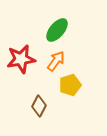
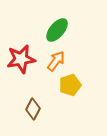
brown diamond: moved 6 px left, 3 px down
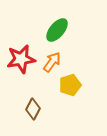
orange arrow: moved 4 px left, 1 px down
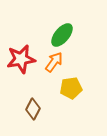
green ellipse: moved 5 px right, 5 px down
orange arrow: moved 2 px right
yellow pentagon: moved 1 px right, 3 px down; rotated 10 degrees clockwise
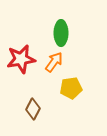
green ellipse: moved 1 px left, 2 px up; rotated 40 degrees counterclockwise
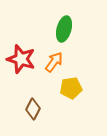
green ellipse: moved 3 px right, 4 px up; rotated 15 degrees clockwise
red star: rotated 28 degrees clockwise
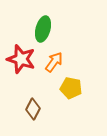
green ellipse: moved 21 px left
yellow pentagon: rotated 20 degrees clockwise
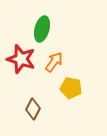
green ellipse: moved 1 px left
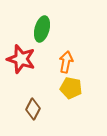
orange arrow: moved 12 px right; rotated 25 degrees counterclockwise
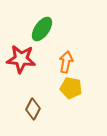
green ellipse: rotated 20 degrees clockwise
red star: rotated 12 degrees counterclockwise
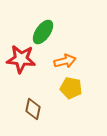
green ellipse: moved 1 px right, 3 px down
orange arrow: moved 1 px left, 1 px up; rotated 65 degrees clockwise
brown diamond: rotated 15 degrees counterclockwise
